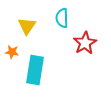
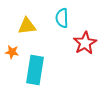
yellow triangle: rotated 48 degrees clockwise
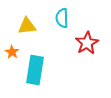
red star: moved 2 px right
orange star: rotated 24 degrees clockwise
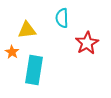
yellow triangle: moved 4 px down
cyan rectangle: moved 1 px left
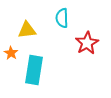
orange star: moved 1 px left, 1 px down
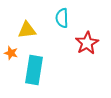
orange star: rotated 16 degrees counterclockwise
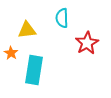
orange star: rotated 16 degrees clockwise
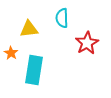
yellow triangle: moved 2 px right, 1 px up
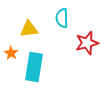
red star: rotated 15 degrees clockwise
cyan rectangle: moved 3 px up
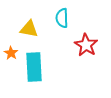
yellow triangle: rotated 18 degrees clockwise
red star: moved 1 px left, 2 px down; rotated 25 degrees counterclockwise
cyan rectangle: rotated 12 degrees counterclockwise
